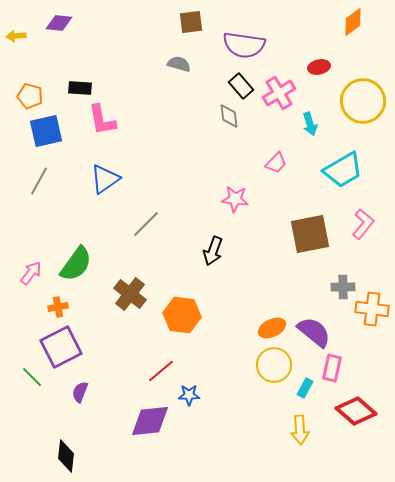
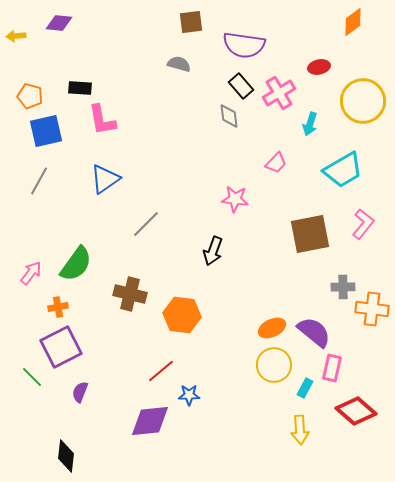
cyan arrow at (310, 124): rotated 35 degrees clockwise
brown cross at (130, 294): rotated 24 degrees counterclockwise
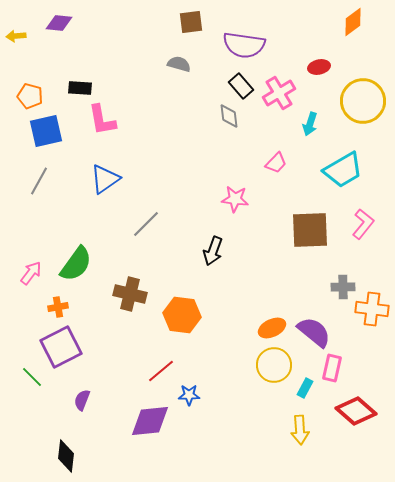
brown square at (310, 234): moved 4 px up; rotated 9 degrees clockwise
purple semicircle at (80, 392): moved 2 px right, 8 px down
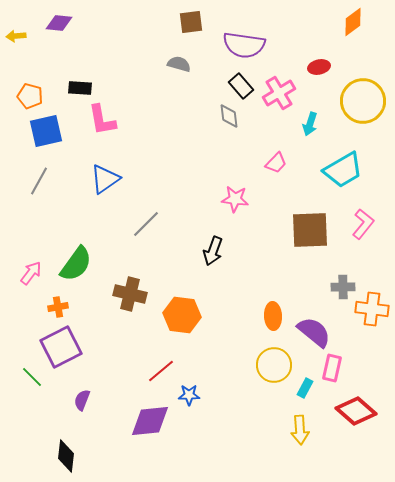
orange ellipse at (272, 328): moved 1 px right, 12 px up; rotated 68 degrees counterclockwise
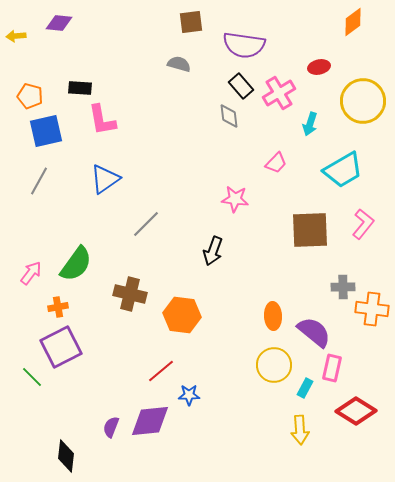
purple semicircle at (82, 400): moved 29 px right, 27 px down
red diamond at (356, 411): rotated 9 degrees counterclockwise
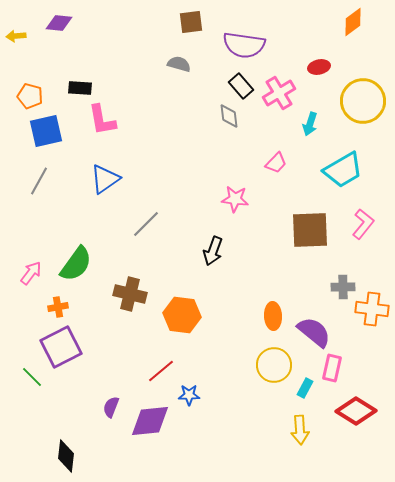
purple semicircle at (111, 427): moved 20 px up
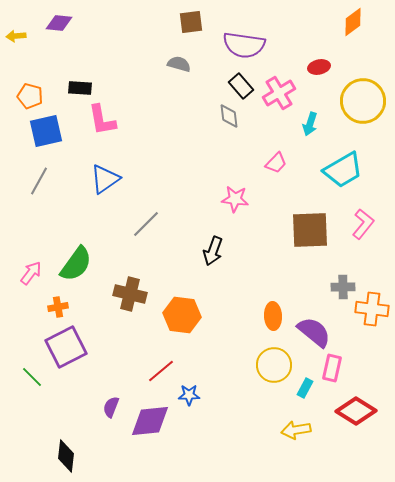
purple square at (61, 347): moved 5 px right
yellow arrow at (300, 430): moved 4 px left; rotated 84 degrees clockwise
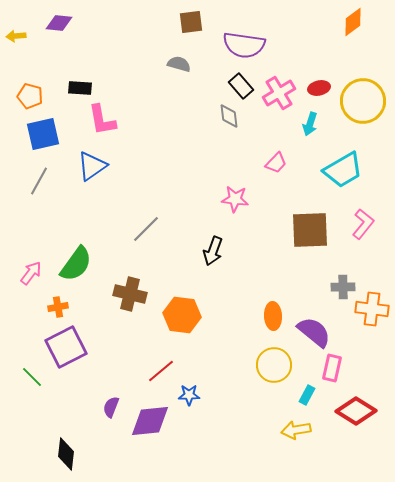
red ellipse at (319, 67): moved 21 px down
blue square at (46, 131): moved 3 px left, 3 px down
blue triangle at (105, 179): moved 13 px left, 13 px up
gray line at (146, 224): moved 5 px down
cyan rectangle at (305, 388): moved 2 px right, 7 px down
black diamond at (66, 456): moved 2 px up
